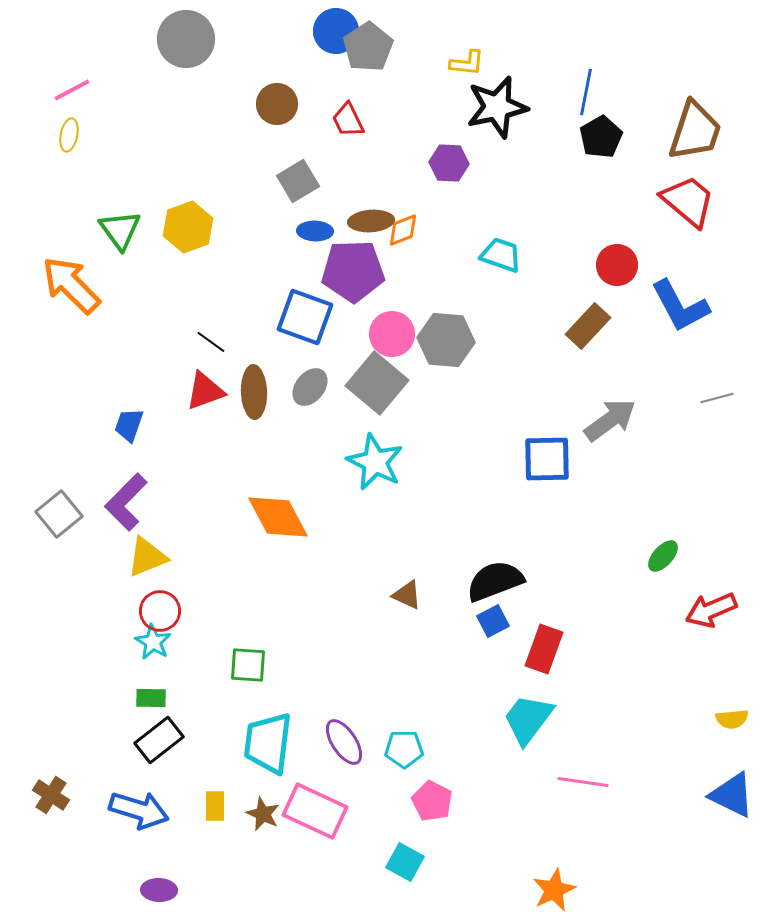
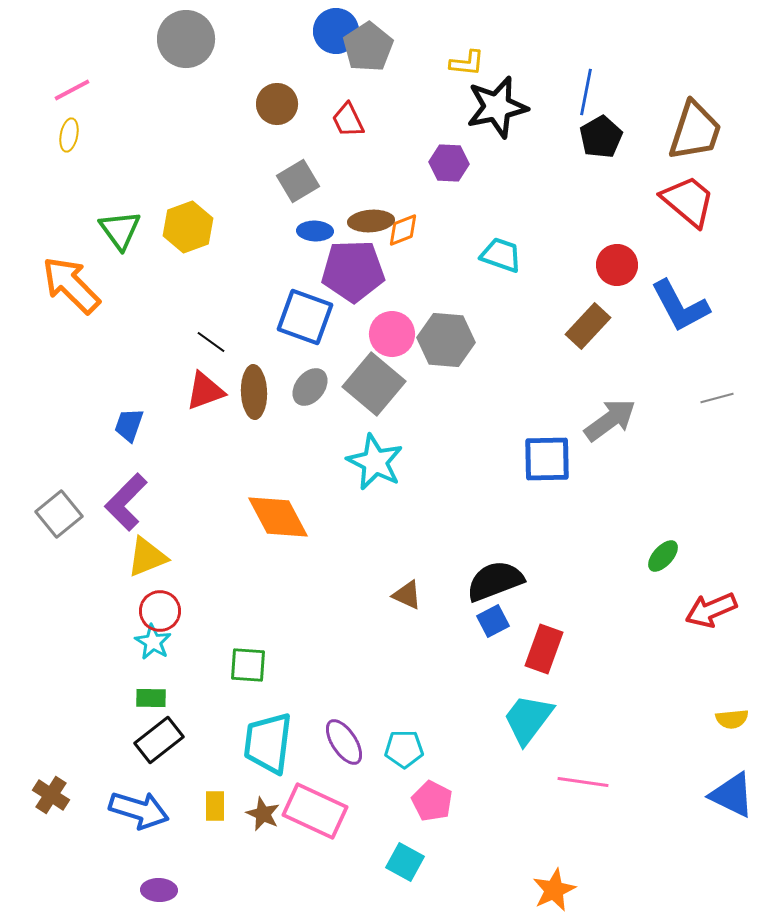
gray square at (377, 383): moved 3 px left, 1 px down
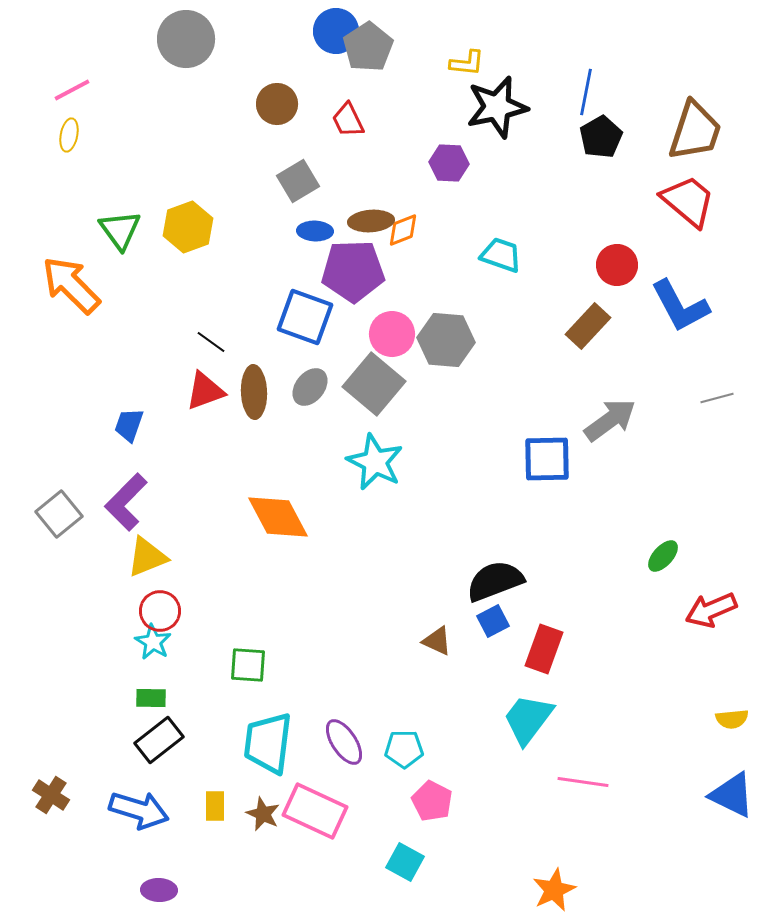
brown triangle at (407, 595): moved 30 px right, 46 px down
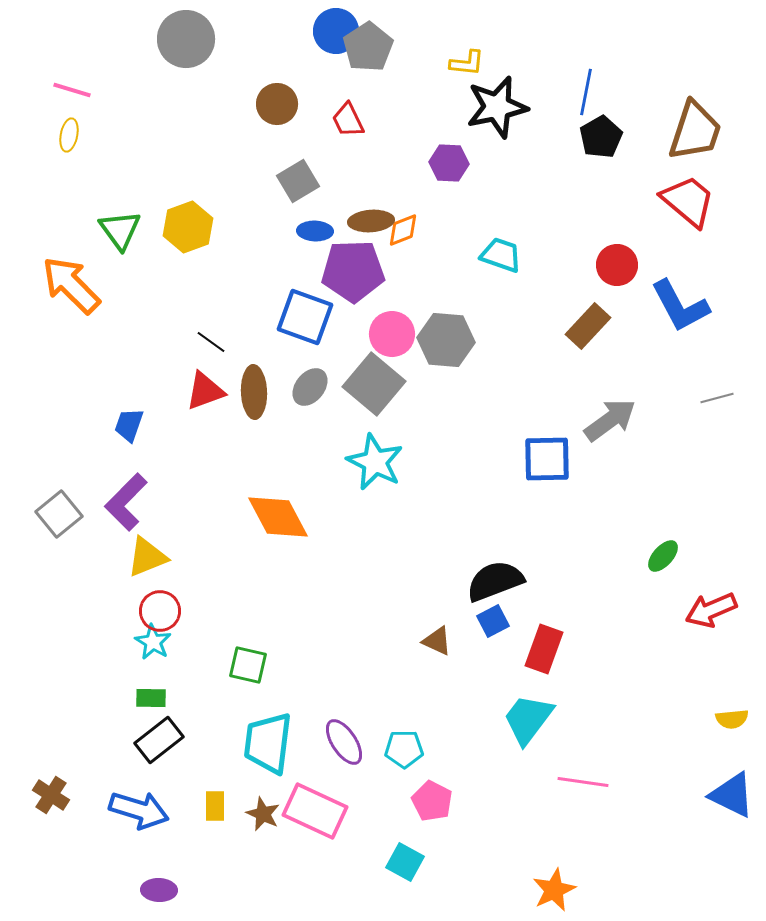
pink line at (72, 90): rotated 45 degrees clockwise
green square at (248, 665): rotated 9 degrees clockwise
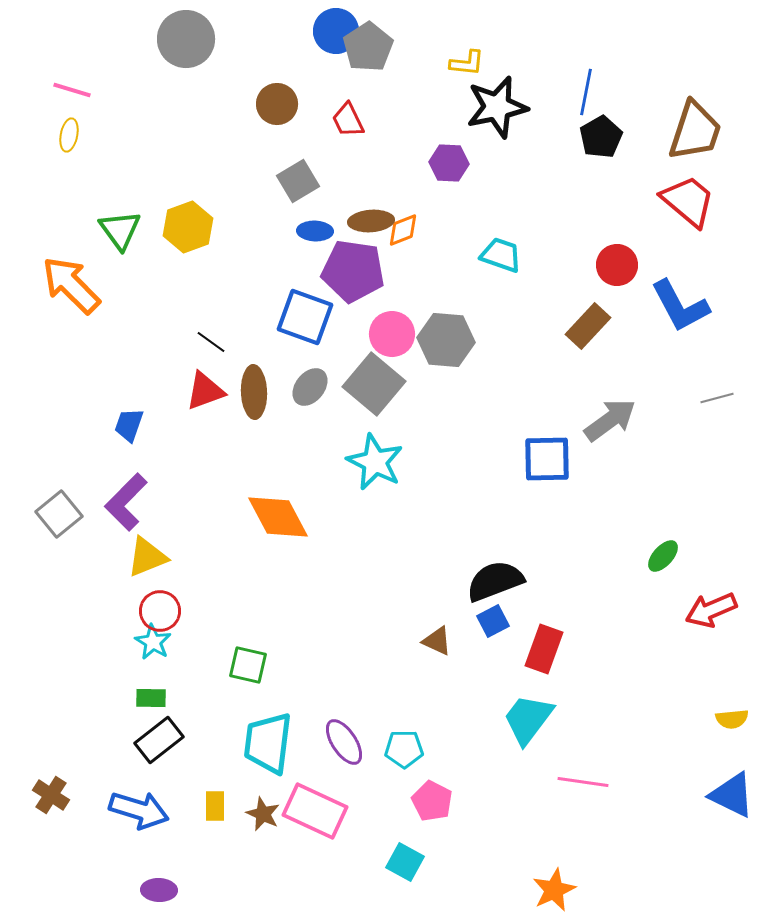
purple pentagon at (353, 271): rotated 10 degrees clockwise
